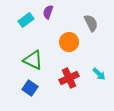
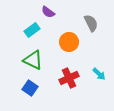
purple semicircle: rotated 72 degrees counterclockwise
cyan rectangle: moved 6 px right, 10 px down
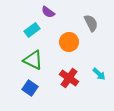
red cross: rotated 30 degrees counterclockwise
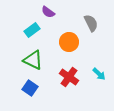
red cross: moved 1 px up
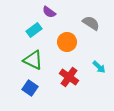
purple semicircle: moved 1 px right
gray semicircle: rotated 30 degrees counterclockwise
cyan rectangle: moved 2 px right
orange circle: moved 2 px left
cyan arrow: moved 7 px up
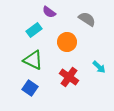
gray semicircle: moved 4 px left, 4 px up
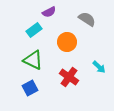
purple semicircle: rotated 64 degrees counterclockwise
blue square: rotated 28 degrees clockwise
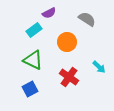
purple semicircle: moved 1 px down
blue square: moved 1 px down
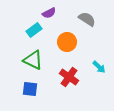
blue square: rotated 35 degrees clockwise
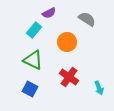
cyan rectangle: rotated 14 degrees counterclockwise
cyan arrow: moved 21 px down; rotated 24 degrees clockwise
blue square: rotated 21 degrees clockwise
